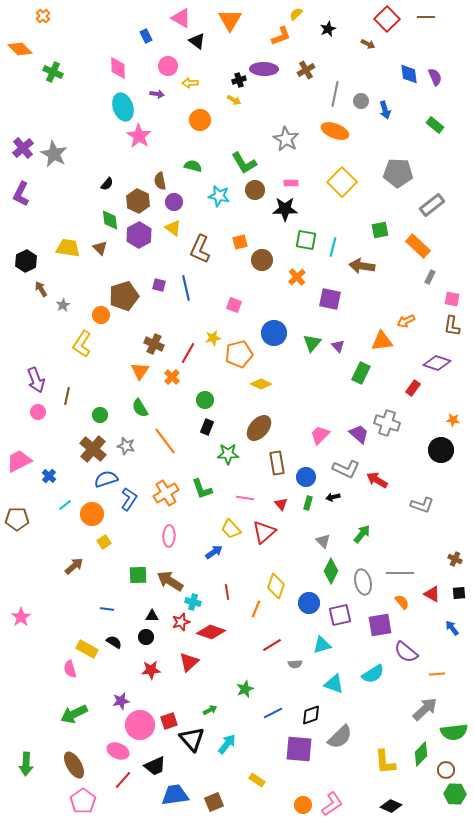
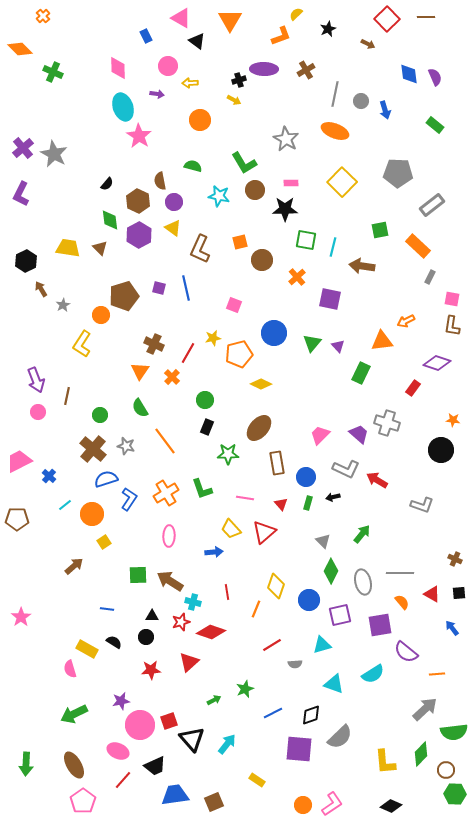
purple square at (159, 285): moved 3 px down
blue arrow at (214, 552): rotated 30 degrees clockwise
blue circle at (309, 603): moved 3 px up
green arrow at (210, 710): moved 4 px right, 10 px up
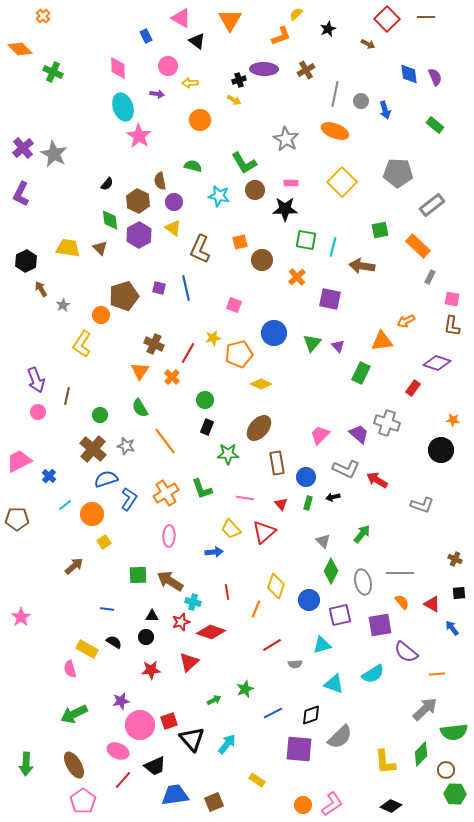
red triangle at (432, 594): moved 10 px down
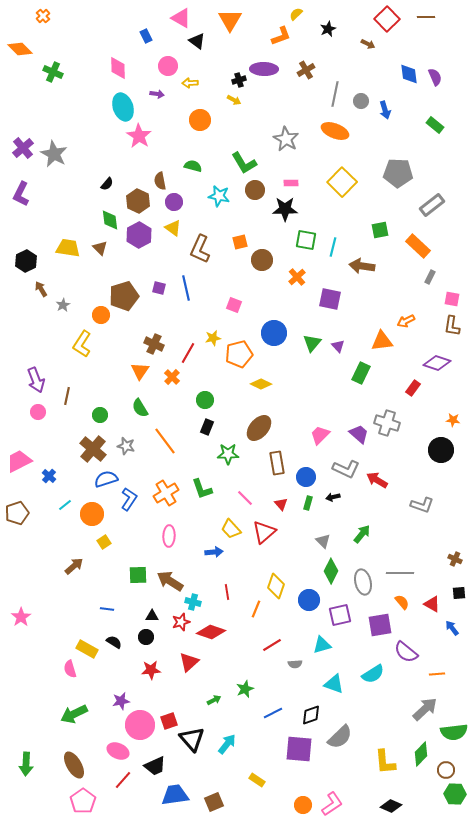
pink line at (245, 498): rotated 36 degrees clockwise
brown pentagon at (17, 519): moved 6 px up; rotated 20 degrees counterclockwise
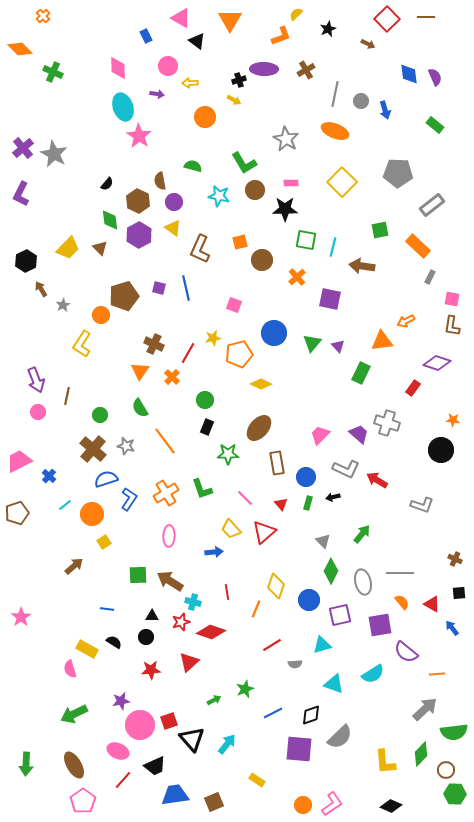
orange circle at (200, 120): moved 5 px right, 3 px up
yellow trapezoid at (68, 248): rotated 125 degrees clockwise
